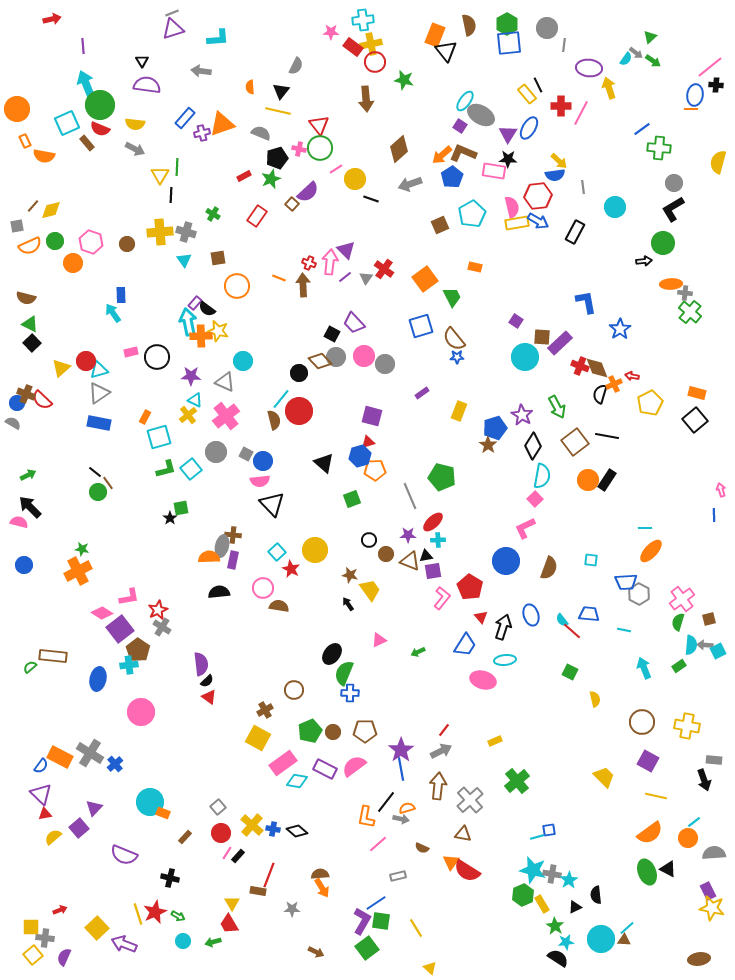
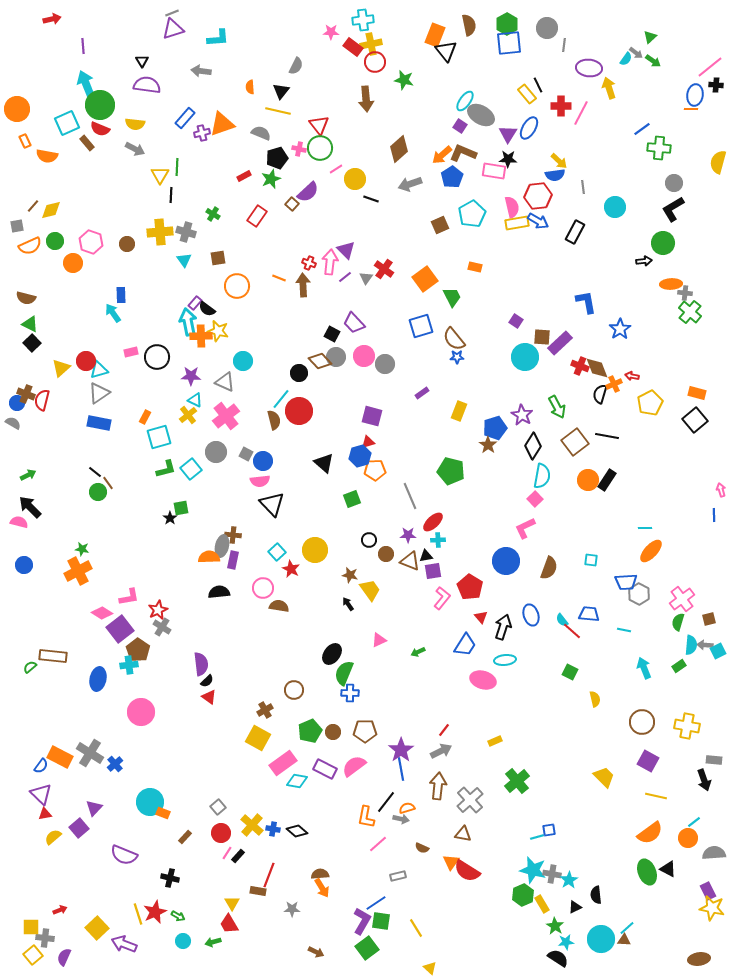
orange semicircle at (44, 156): moved 3 px right
red semicircle at (42, 400): rotated 60 degrees clockwise
green pentagon at (442, 477): moved 9 px right, 6 px up
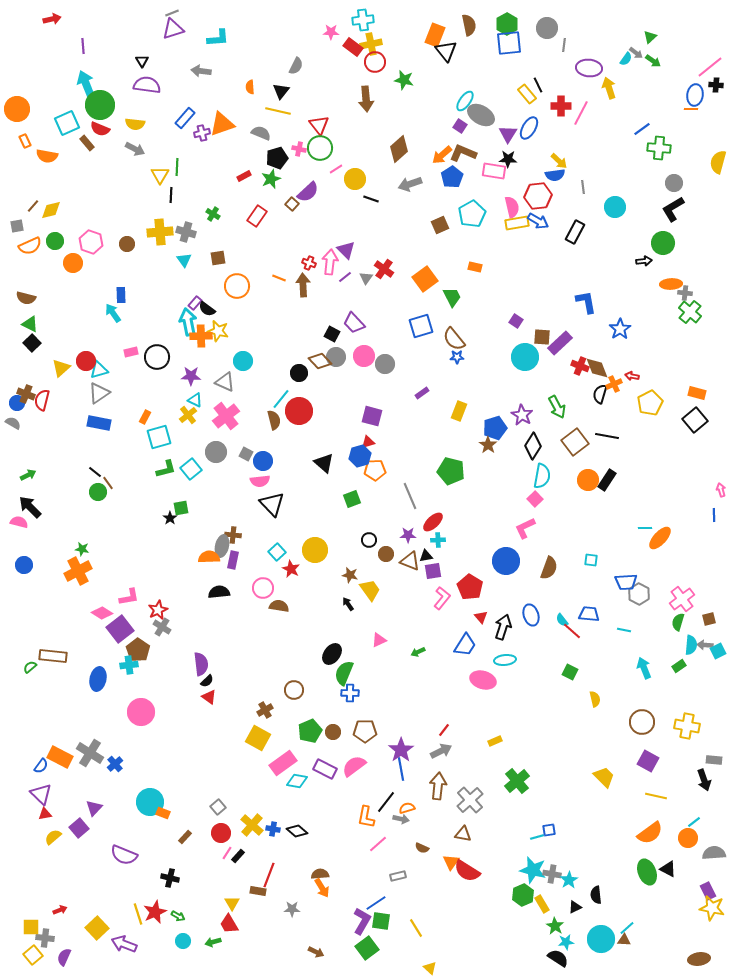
orange ellipse at (651, 551): moved 9 px right, 13 px up
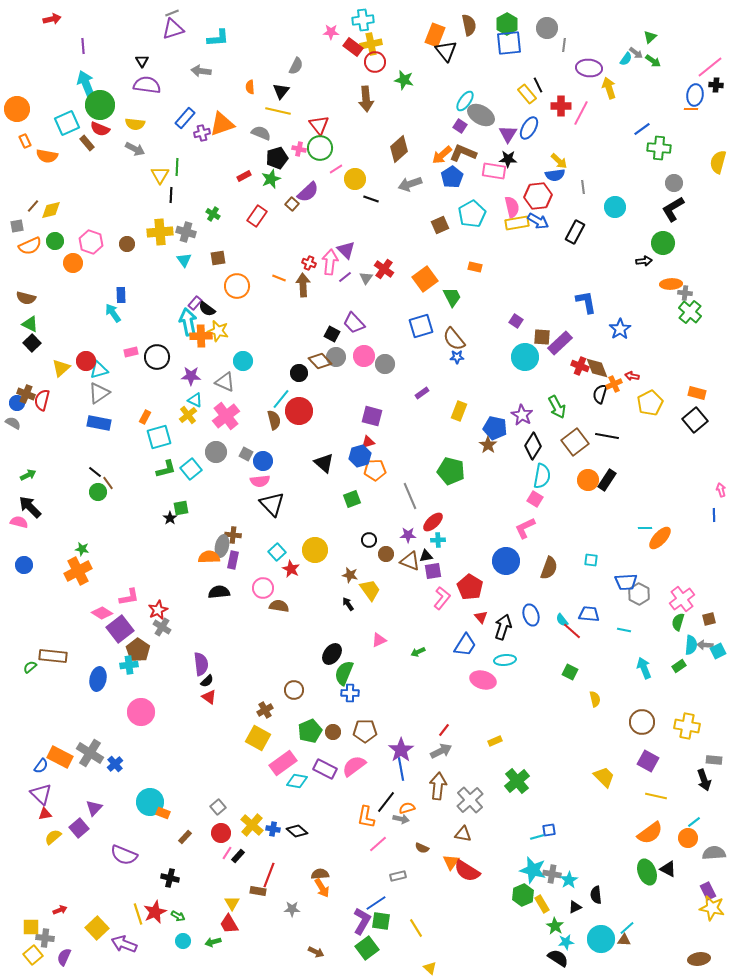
blue pentagon at (495, 428): rotated 30 degrees clockwise
pink square at (535, 499): rotated 14 degrees counterclockwise
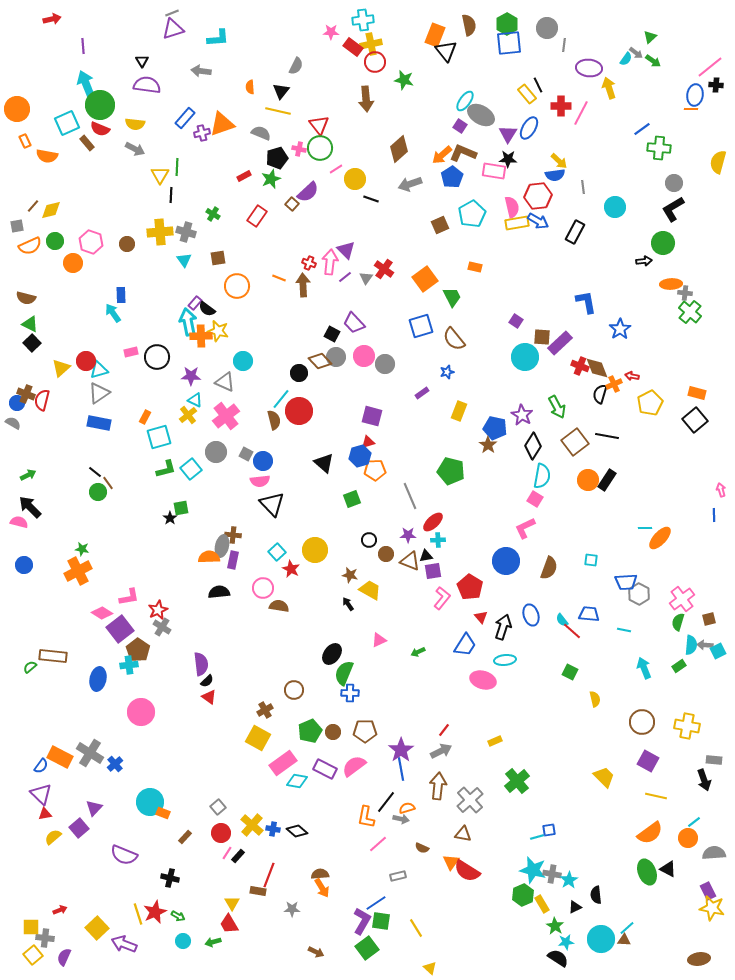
blue star at (457, 357): moved 10 px left, 15 px down; rotated 16 degrees counterclockwise
yellow trapezoid at (370, 590): rotated 25 degrees counterclockwise
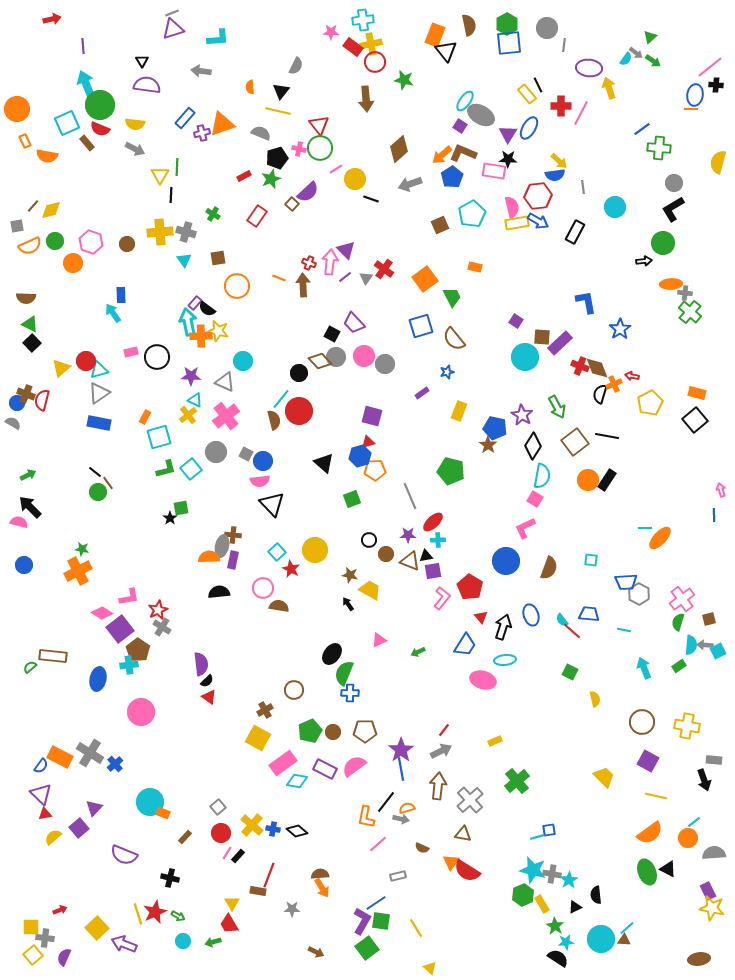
brown semicircle at (26, 298): rotated 12 degrees counterclockwise
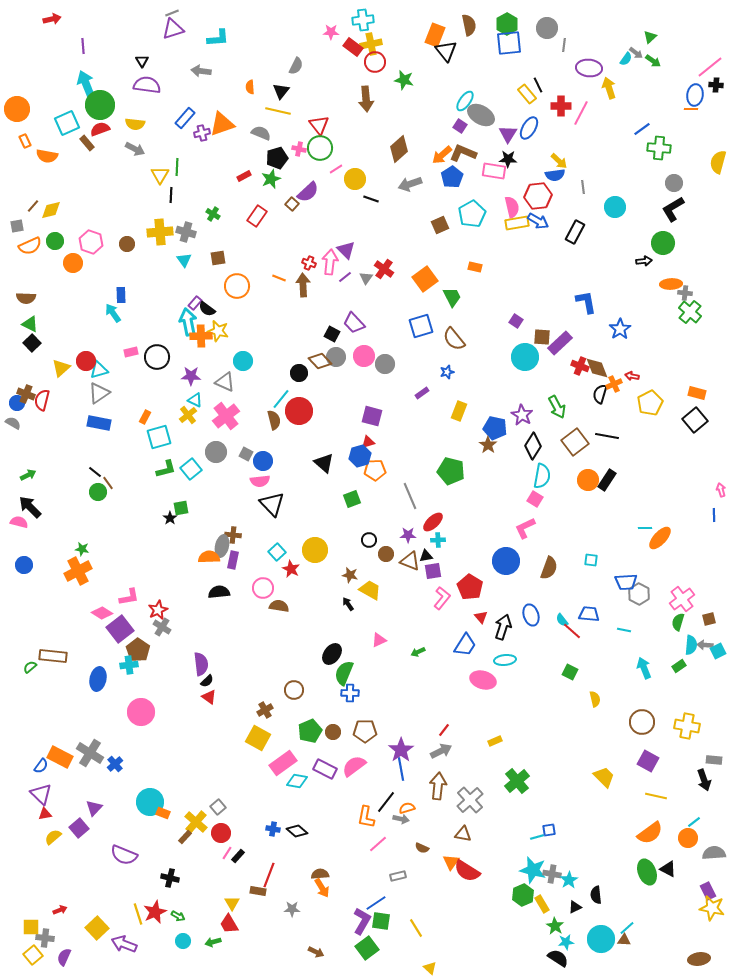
red semicircle at (100, 129): rotated 138 degrees clockwise
yellow cross at (252, 825): moved 56 px left, 3 px up
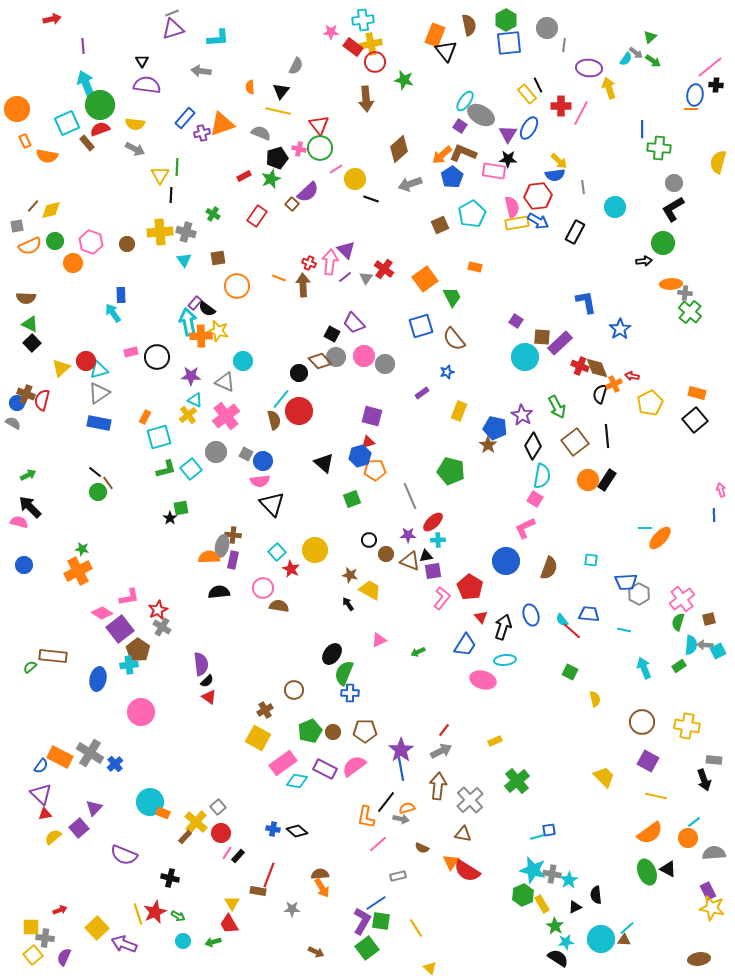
green hexagon at (507, 24): moved 1 px left, 4 px up
blue line at (642, 129): rotated 54 degrees counterclockwise
black line at (607, 436): rotated 75 degrees clockwise
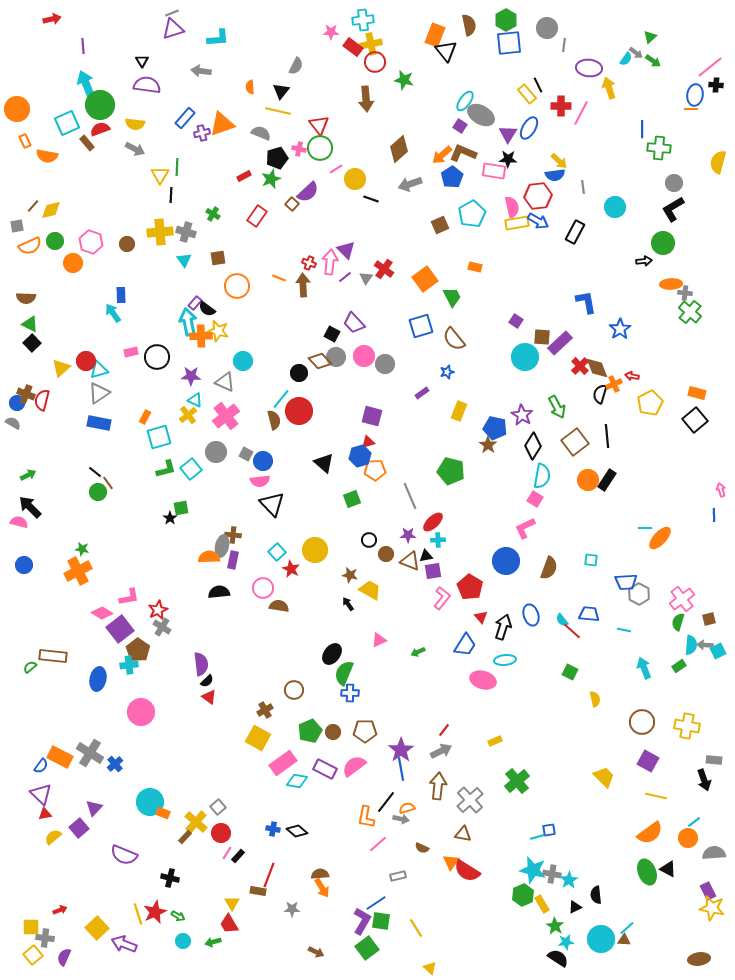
red cross at (580, 366): rotated 24 degrees clockwise
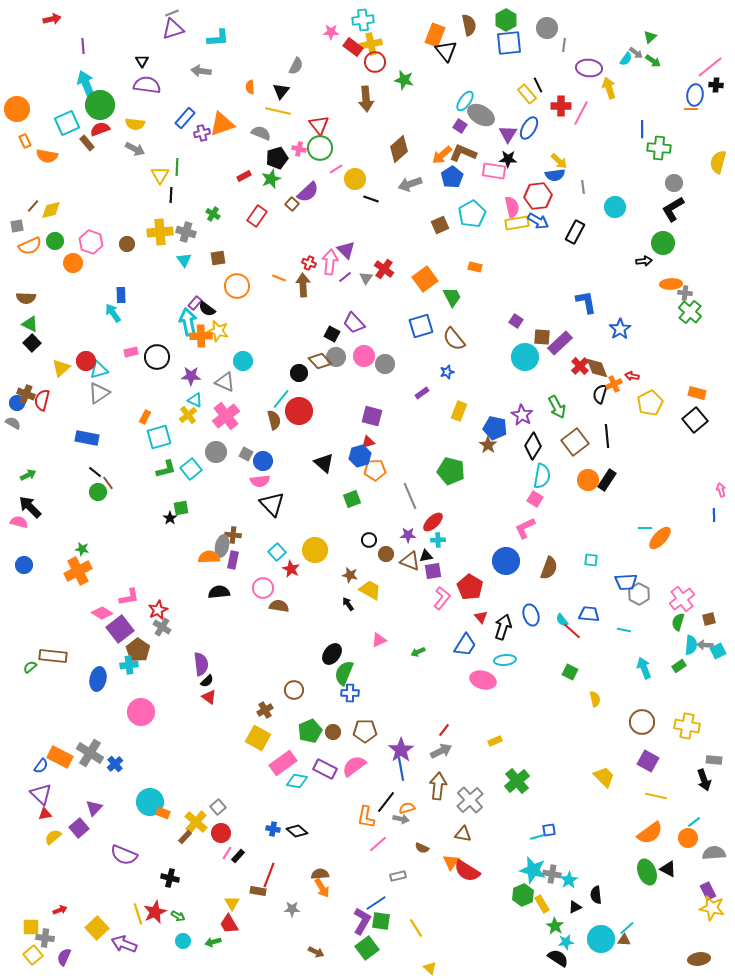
blue rectangle at (99, 423): moved 12 px left, 15 px down
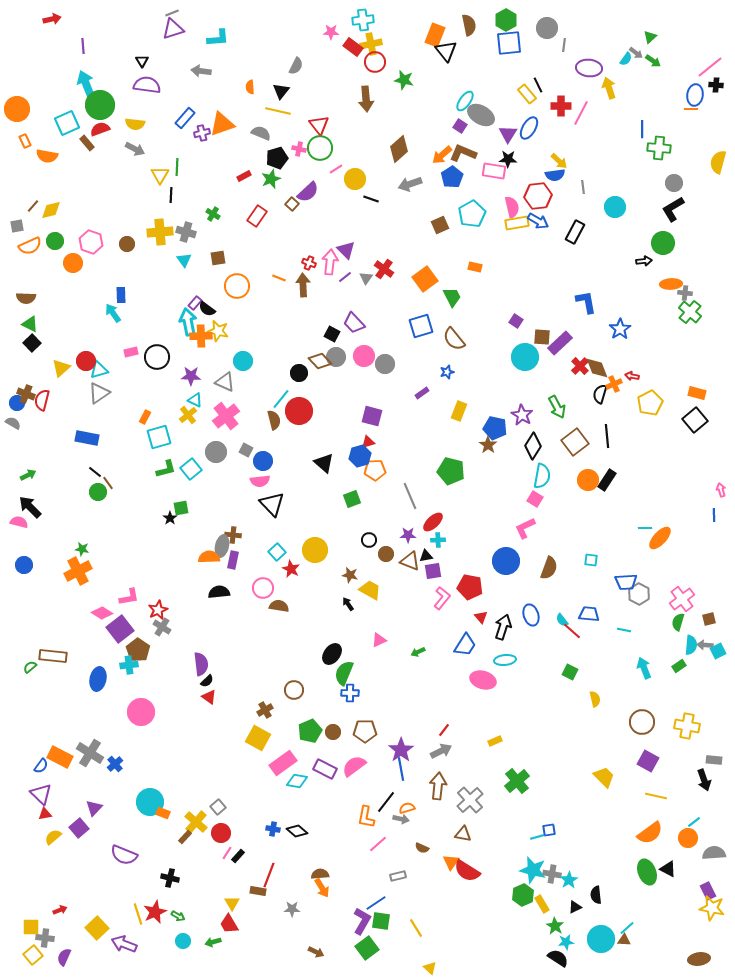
gray square at (246, 454): moved 4 px up
red pentagon at (470, 587): rotated 20 degrees counterclockwise
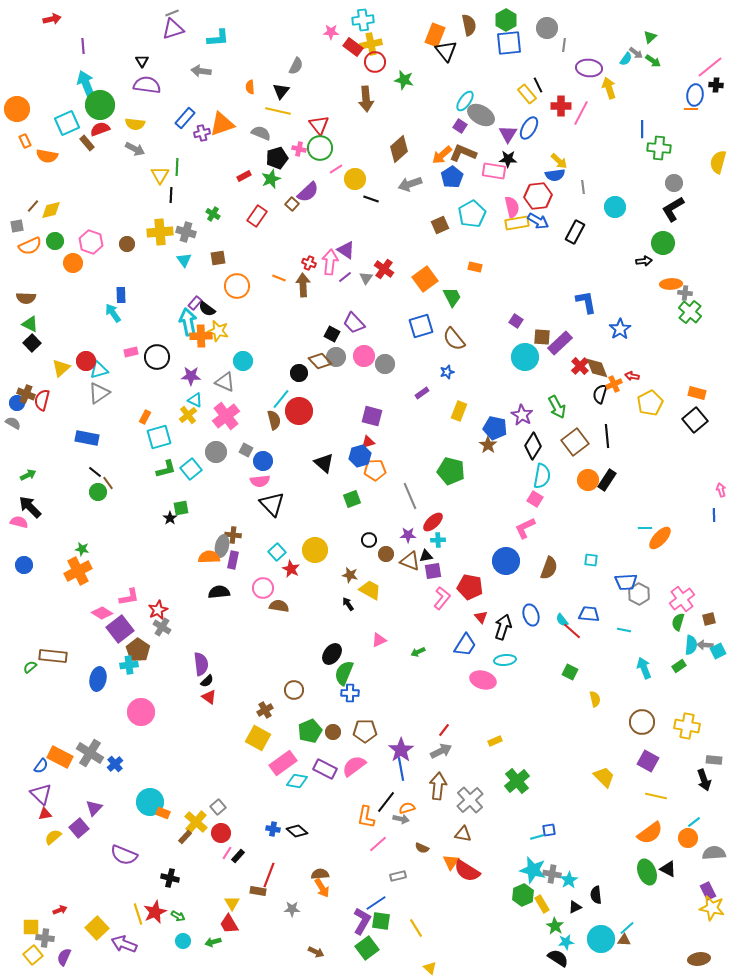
purple triangle at (346, 250): rotated 12 degrees counterclockwise
